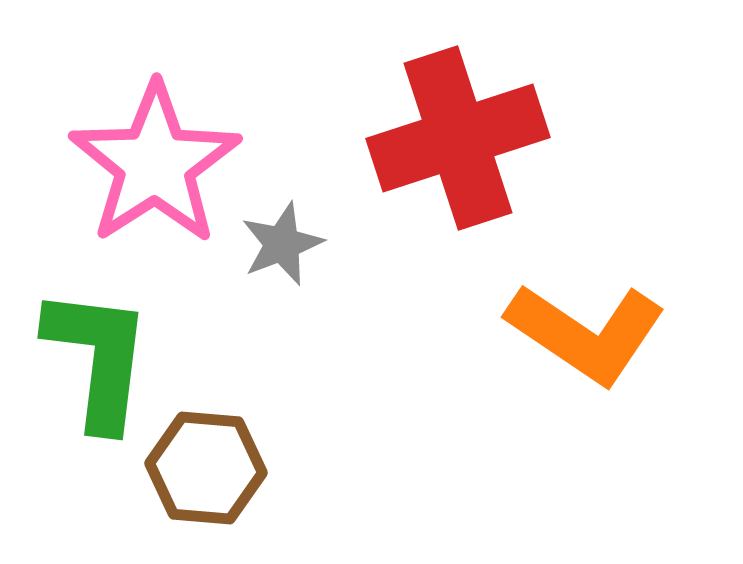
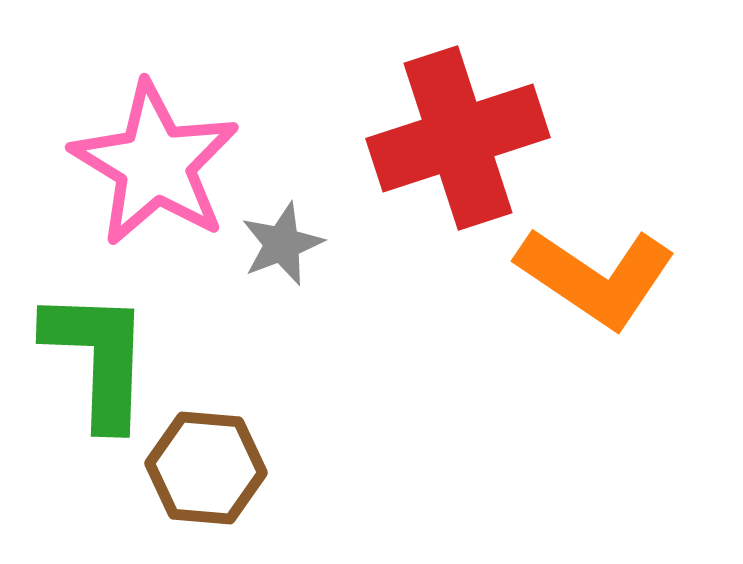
pink star: rotated 8 degrees counterclockwise
orange L-shape: moved 10 px right, 56 px up
green L-shape: rotated 5 degrees counterclockwise
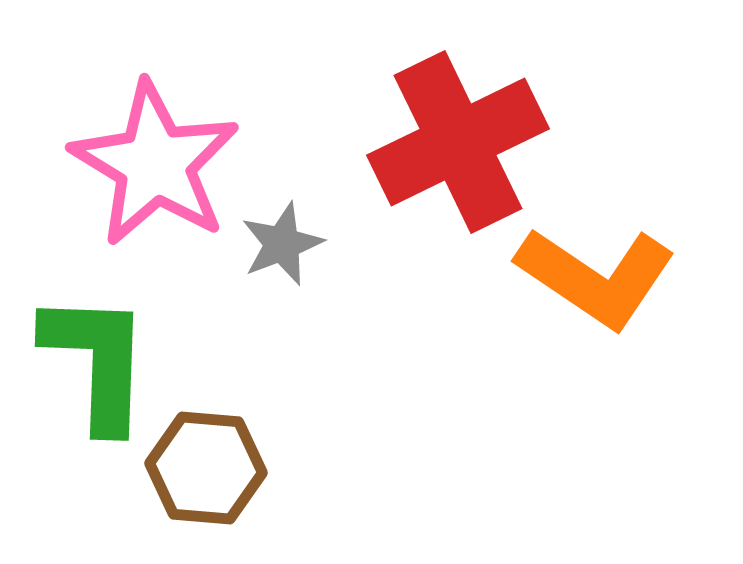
red cross: moved 4 px down; rotated 8 degrees counterclockwise
green L-shape: moved 1 px left, 3 px down
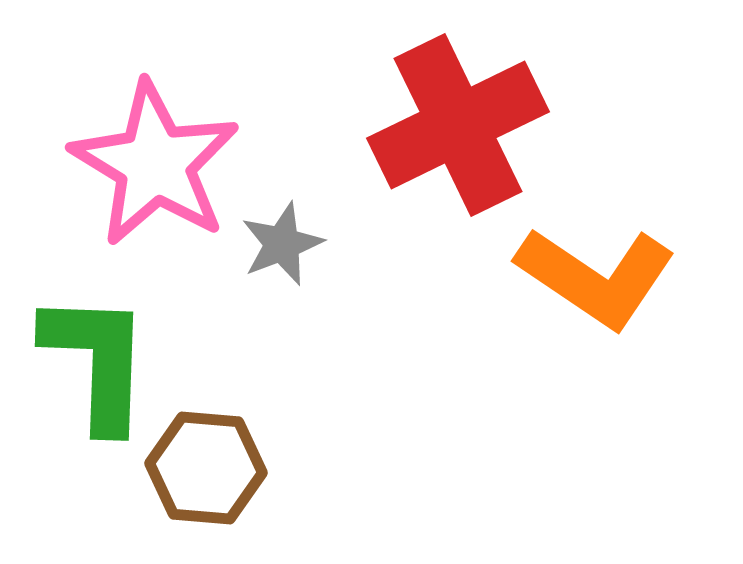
red cross: moved 17 px up
